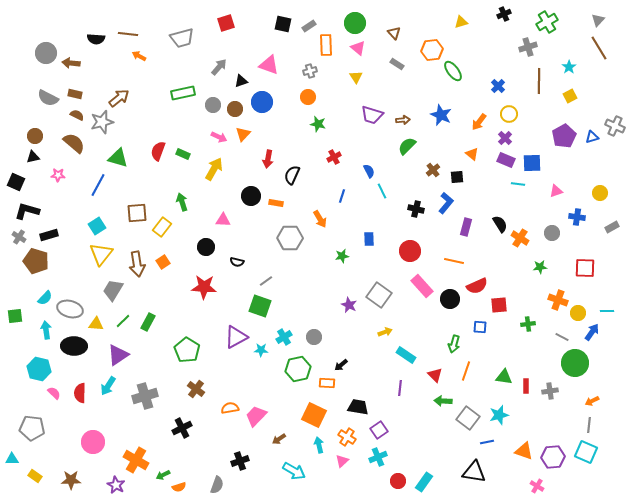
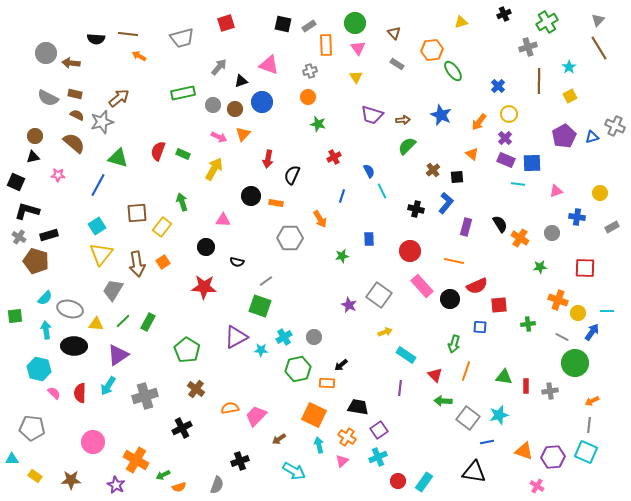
pink triangle at (358, 48): rotated 14 degrees clockwise
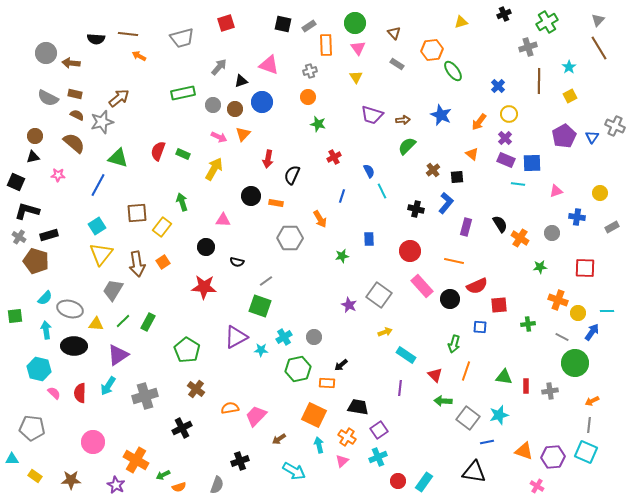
blue triangle at (592, 137): rotated 40 degrees counterclockwise
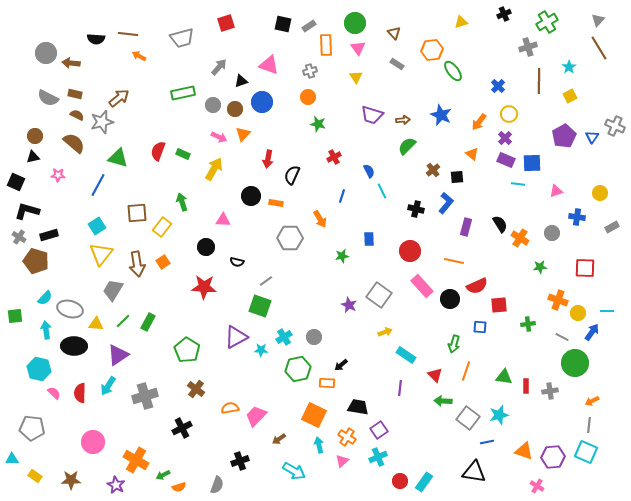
red circle at (398, 481): moved 2 px right
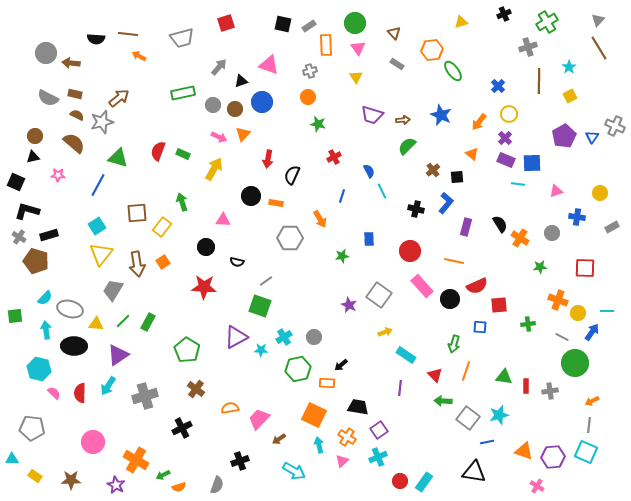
pink trapezoid at (256, 416): moved 3 px right, 3 px down
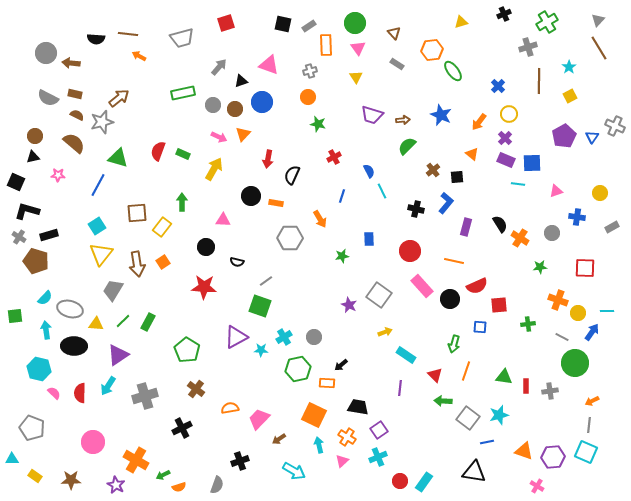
green arrow at (182, 202): rotated 18 degrees clockwise
gray pentagon at (32, 428): rotated 15 degrees clockwise
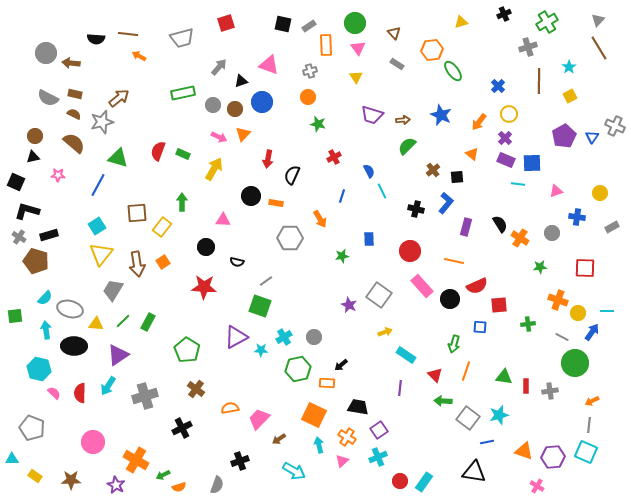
brown semicircle at (77, 115): moved 3 px left, 1 px up
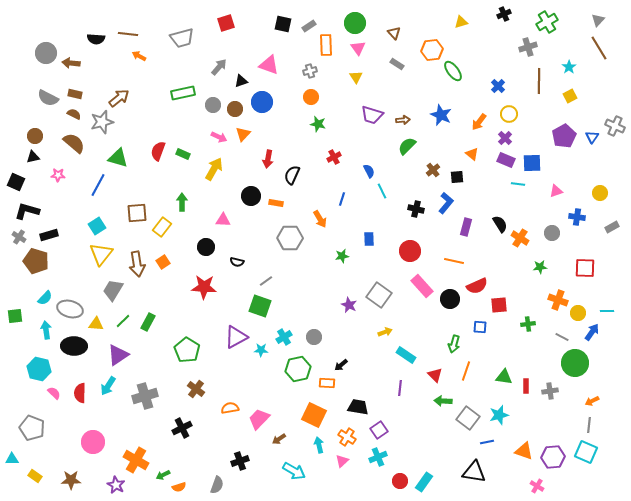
orange circle at (308, 97): moved 3 px right
blue line at (342, 196): moved 3 px down
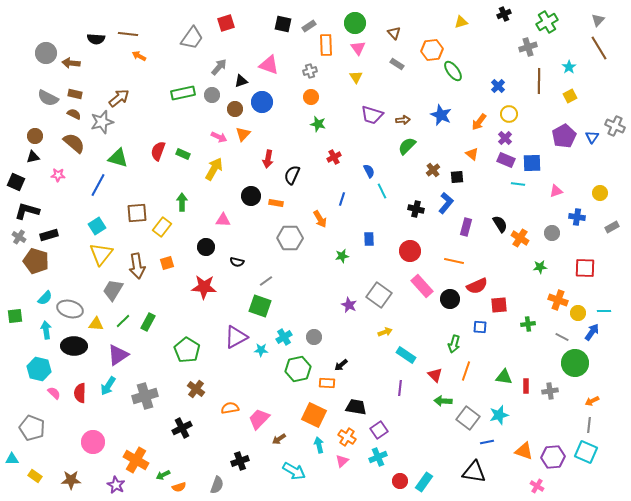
gray trapezoid at (182, 38): moved 10 px right; rotated 40 degrees counterclockwise
gray circle at (213, 105): moved 1 px left, 10 px up
orange square at (163, 262): moved 4 px right, 1 px down; rotated 16 degrees clockwise
brown arrow at (137, 264): moved 2 px down
cyan line at (607, 311): moved 3 px left
black trapezoid at (358, 407): moved 2 px left
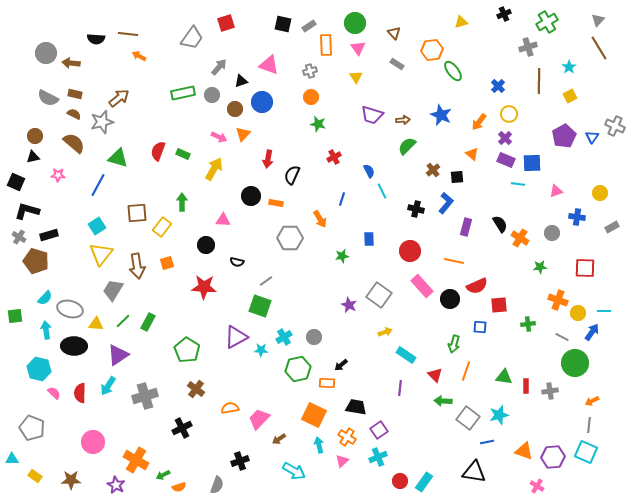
black circle at (206, 247): moved 2 px up
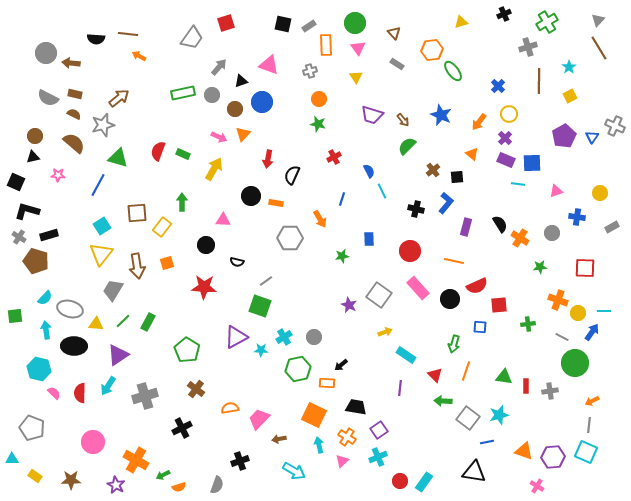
orange circle at (311, 97): moved 8 px right, 2 px down
brown arrow at (403, 120): rotated 56 degrees clockwise
gray star at (102, 122): moved 1 px right, 3 px down
cyan square at (97, 226): moved 5 px right
pink rectangle at (422, 286): moved 4 px left, 2 px down
brown arrow at (279, 439): rotated 24 degrees clockwise
